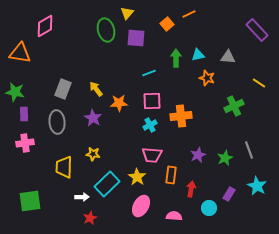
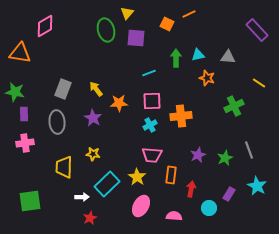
orange square at (167, 24): rotated 24 degrees counterclockwise
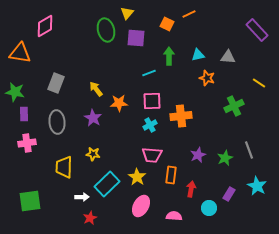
green arrow at (176, 58): moved 7 px left, 2 px up
gray rectangle at (63, 89): moved 7 px left, 6 px up
pink cross at (25, 143): moved 2 px right
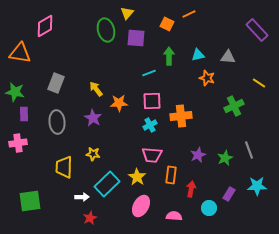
pink cross at (27, 143): moved 9 px left
cyan star at (257, 186): rotated 30 degrees counterclockwise
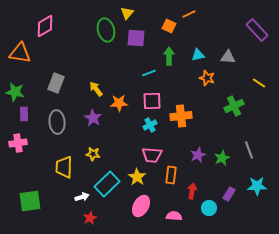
orange square at (167, 24): moved 2 px right, 2 px down
green star at (225, 158): moved 3 px left
red arrow at (191, 189): moved 1 px right, 2 px down
white arrow at (82, 197): rotated 16 degrees counterclockwise
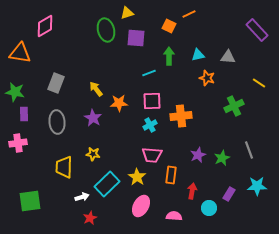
yellow triangle at (127, 13): rotated 32 degrees clockwise
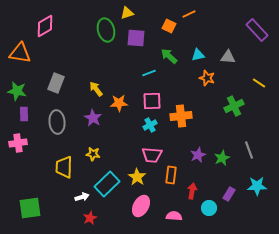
green arrow at (169, 56): rotated 48 degrees counterclockwise
green star at (15, 92): moved 2 px right, 1 px up
green square at (30, 201): moved 7 px down
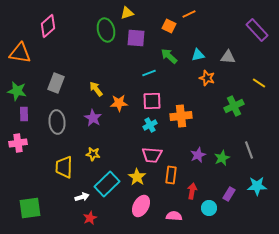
pink diamond at (45, 26): moved 3 px right; rotated 10 degrees counterclockwise
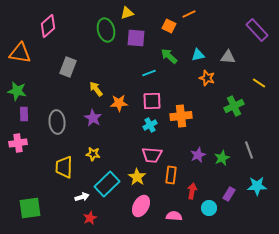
gray rectangle at (56, 83): moved 12 px right, 16 px up
